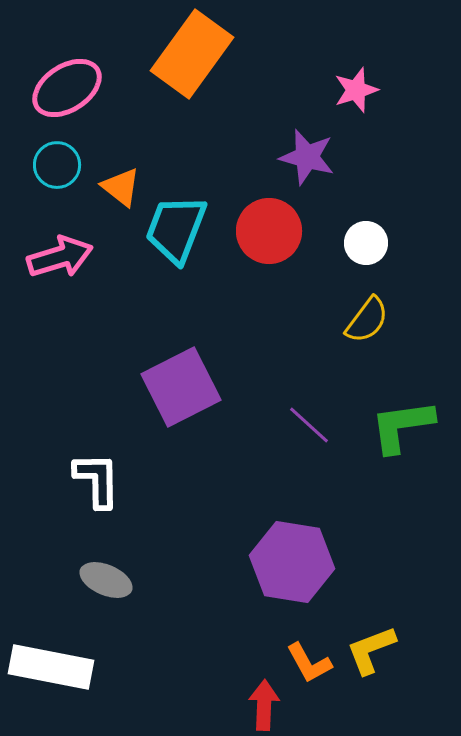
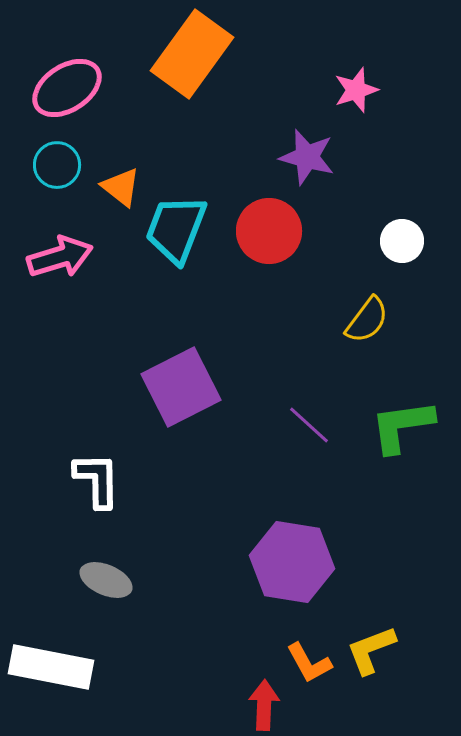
white circle: moved 36 px right, 2 px up
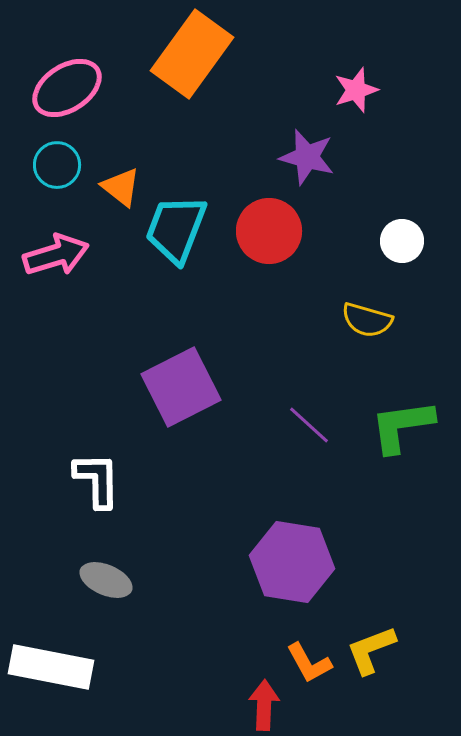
pink arrow: moved 4 px left, 2 px up
yellow semicircle: rotated 69 degrees clockwise
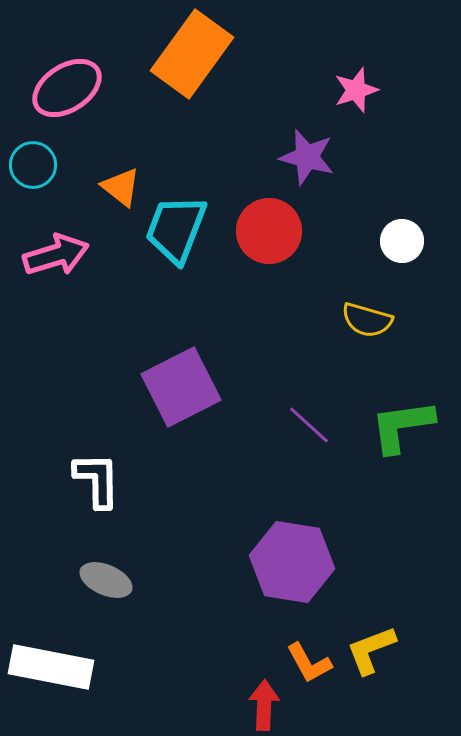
cyan circle: moved 24 px left
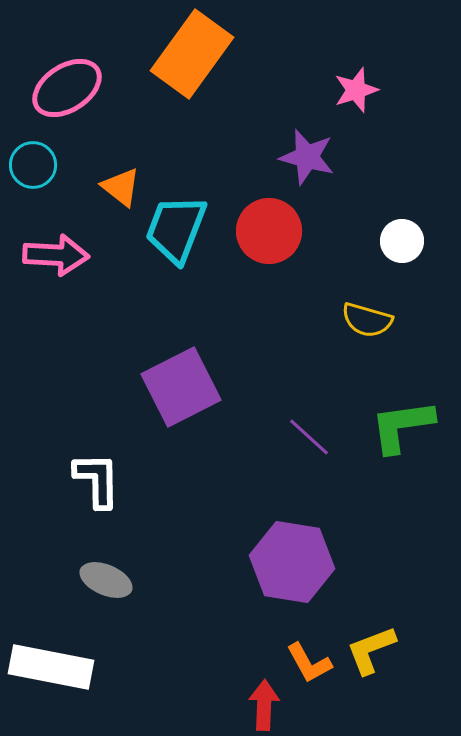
pink arrow: rotated 20 degrees clockwise
purple line: moved 12 px down
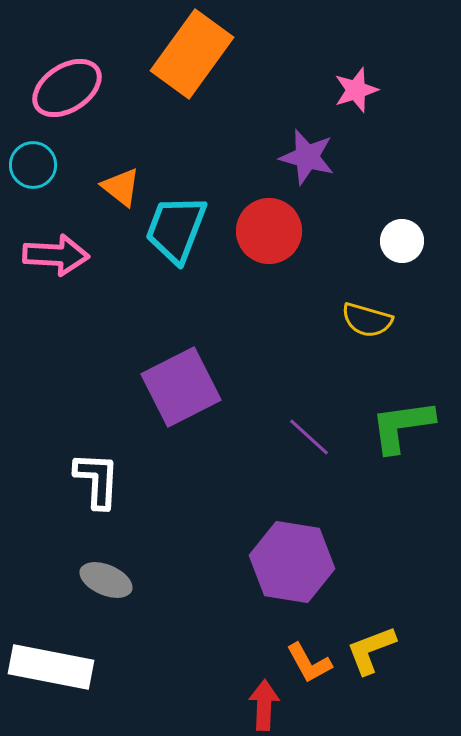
white L-shape: rotated 4 degrees clockwise
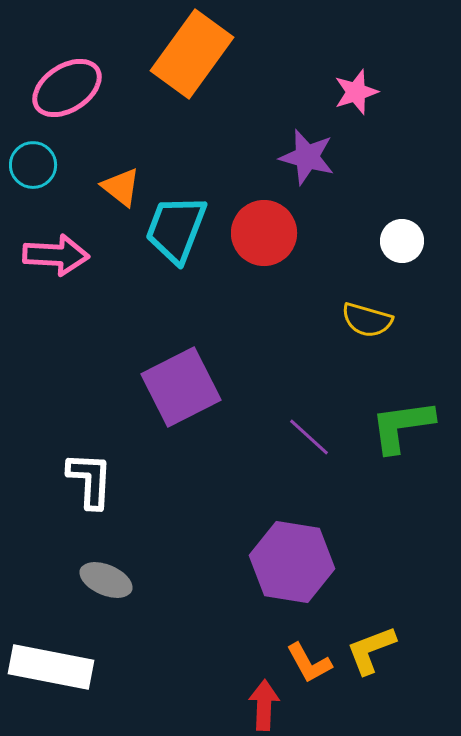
pink star: moved 2 px down
red circle: moved 5 px left, 2 px down
white L-shape: moved 7 px left
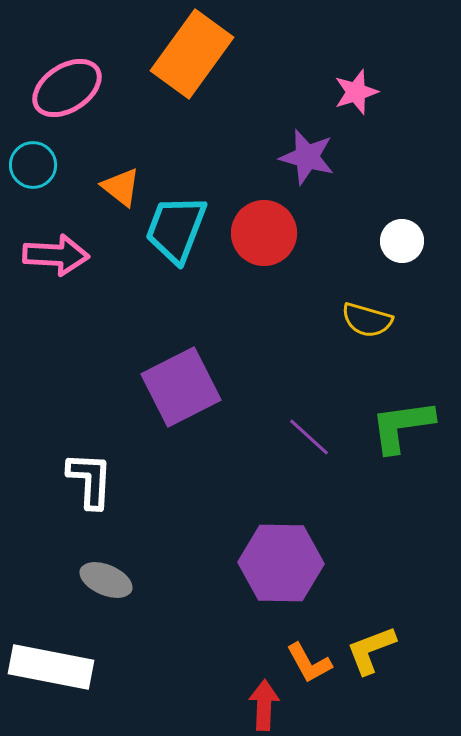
purple hexagon: moved 11 px left, 1 px down; rotated 8 degrees counterclockwise
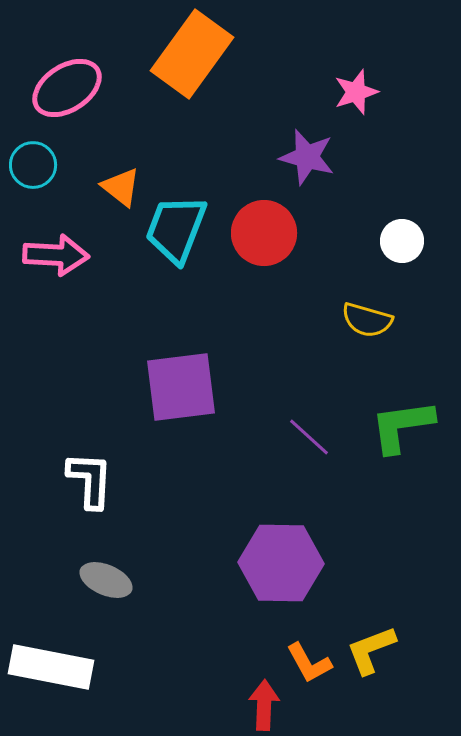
purple square: rotated 20 degrees clockwise
